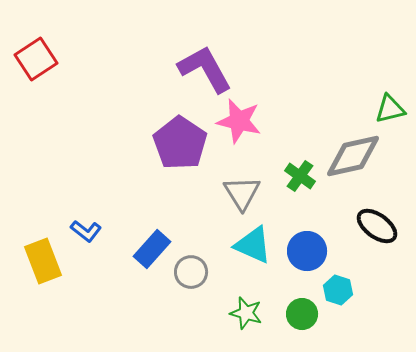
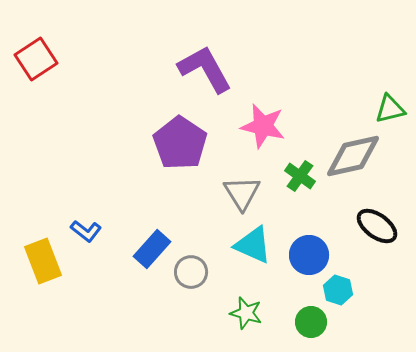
pink star: moved 24 px right, 5 px down
blue circle: moved 2 px right, 4 px down
green circle: moved 9 px right, 8 px down
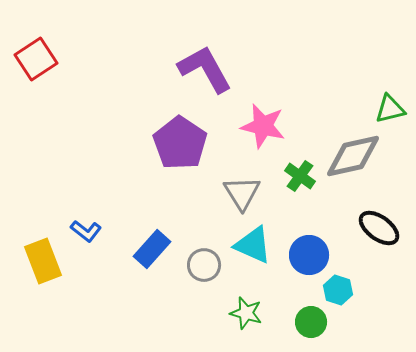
black ellipse: moved 2 px right, 2 px down
gray circle: moved 13 px right, 7 px up
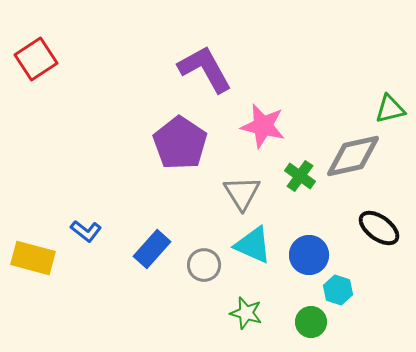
yellow rectangle: moved 10 px left, 3 px up; rotated 54 degrees counterclockwise
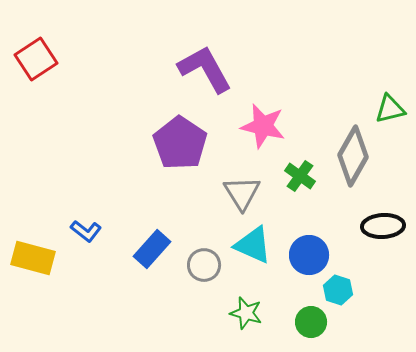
gray diamond: rotated 48 degrees counterclockwise
black ellipse: moved 4 px right, 2 px up; rotated 39 degrees counterclockwise
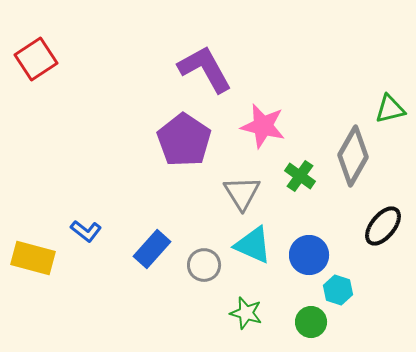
purple pentagon: moved 4 px right, 3 px up
black ellipse: rotated 48 degrees counterclockwise
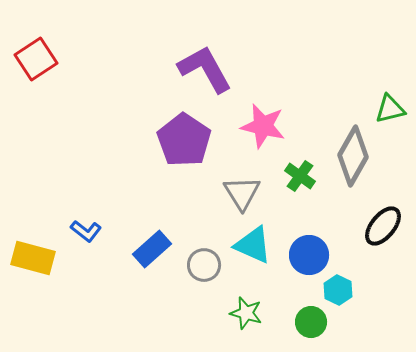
blue rectangle: rotated 6 degrees clockwise
cyan hexagon: rotated 8 degrees clockwise
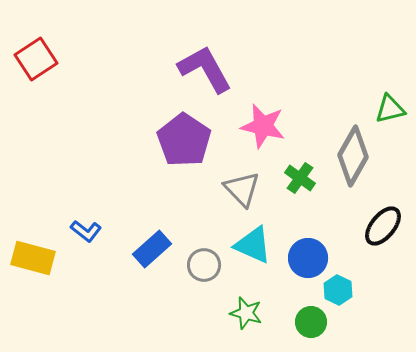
green cross: moved 2 px down
gray triangle: moved 4 px up; rotated 12 degrees counterclockwise
blue circle: moved 1 px left, 3 px down
